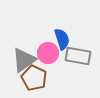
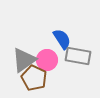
blue semicircle: rotated 15 degrees counterclockwise
pink circle: moved 1 px left, 7 px down
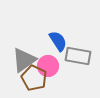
blue semicircle: moved 4 px left, 2 px down
pink circle: moved 1 px right, 6 px down
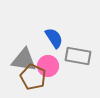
blue semicircle: moved 4 px left, 3 px up
gray triangle: rotated 44 degrees clockwise
brown pentagon: moved 1 px left, 1 px up
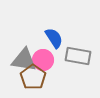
pink circle: moved 5 px left, 6 px up
brown pentagon: rotated 10 degrees clockwise
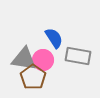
gray triangle: moved 1 px up
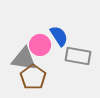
blue semicircle: moved 5 px right, 2 px up
pink circle: moved 3 px left, 15 px up
